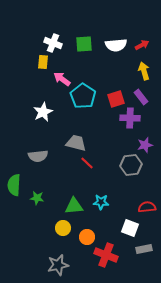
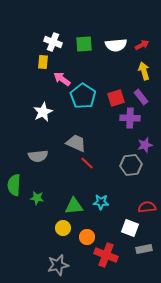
white cross: moved 1 px up
red square: moved 1 px up
gray trapezoid: rotated 10 degrees clockwise
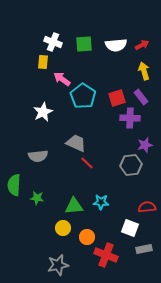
red square: moved 1 px right
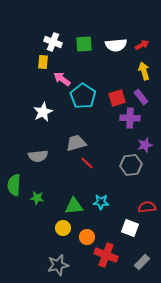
gray trapezoid: rotated 40 degrees counterclockwise
gray rectangle: moved 2 px left, 13 px down; rotated 35 degrees counterclockwise
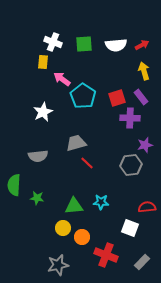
orange circle: moved 5 px left
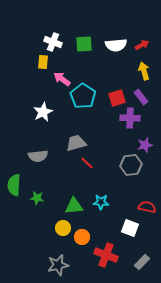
red semicircle: rotated 18 degrees clockwise
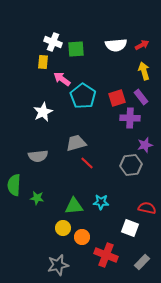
green square: moved 8 px left, 5 px down
red semicircle: moved 1 px down
